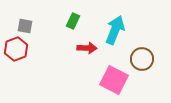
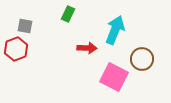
green rectangle: moved 5 px left, 7 px up
pink square: moved 3 px up
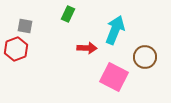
brown circle: moved 3 px right, 2 px up
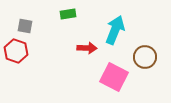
green rectangle: rotated 56 degrees clockwise
red hexagon: moved 2 px down; rotated 20 degrees counterclockwise
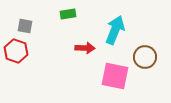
red arrow: moved 2 px left
pink square: moved 1 px right, 1 px up; rotated 16 degrees counterclockwise
